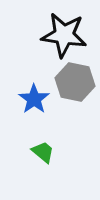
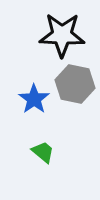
black star: moved 2 px left; rotated 6 degrees counterclockwise
gray hexagon: moved 2 px down
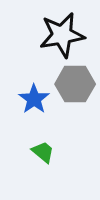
black star: rotated 12 degrees counterclockwise
gray hexagon: rotated 12 degrees counterclockwise
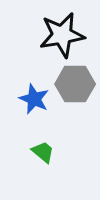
blue star: rotated 12 degrees counterclockwise
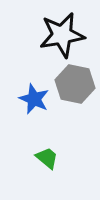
gray hexagon: rotated 12 degrees clockwise
green trapezoid: moved 4 px right, 6 px down
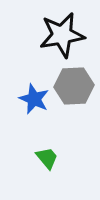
gray hexagon: moved 1 px left, 2 px down; rotated 15 degrees counterclockwise
green trapezoid: rotated 10 degrees clockwise
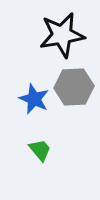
gray hexagon: moved 1 px down
green trapezoid: moved 7 px left, 8 px up
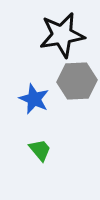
gray hexagon: moved 3 px right, 6 px up
